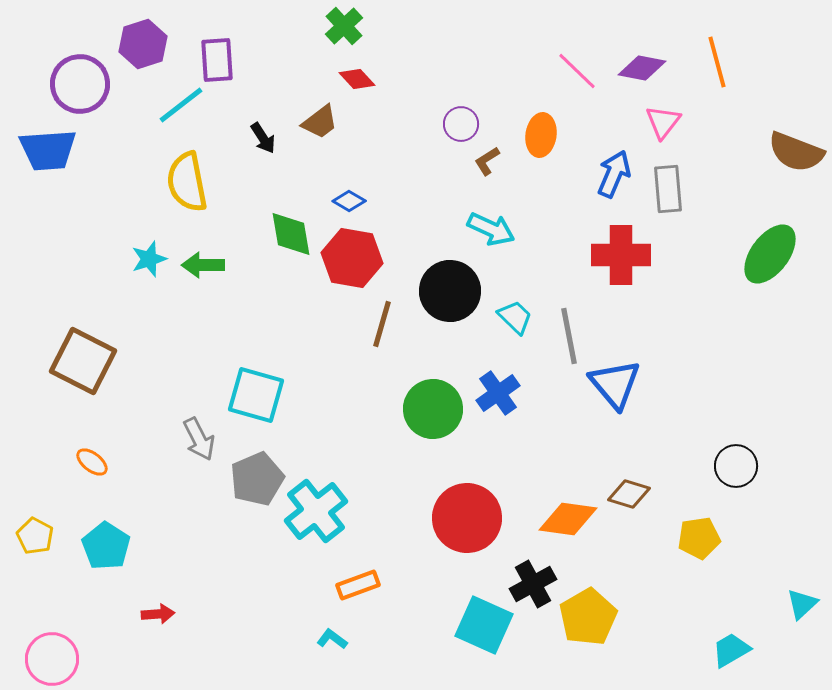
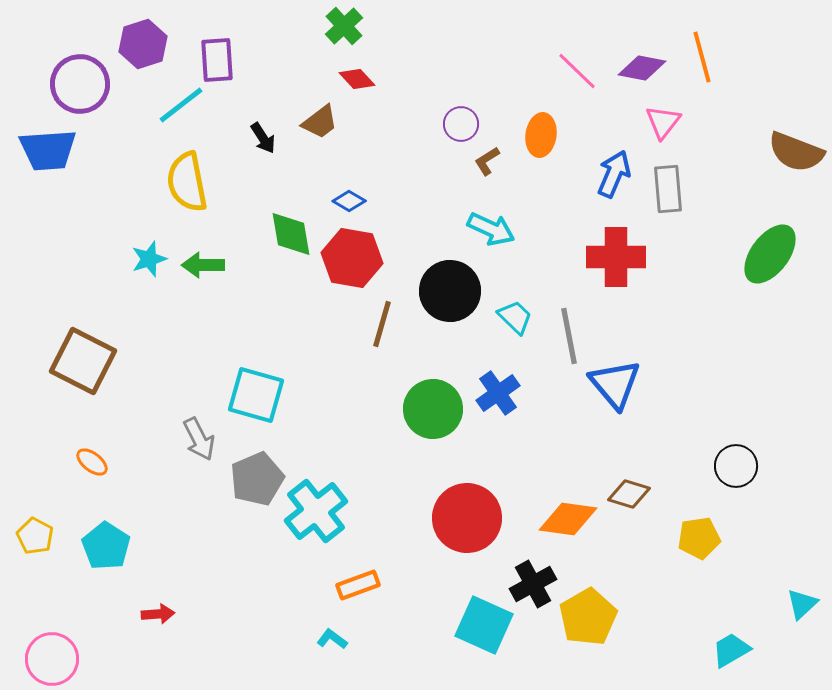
orange line at (717, 62): moved 15 px left, 5 px up
red cross at (621, 255): moved 5 px left, 2 px down
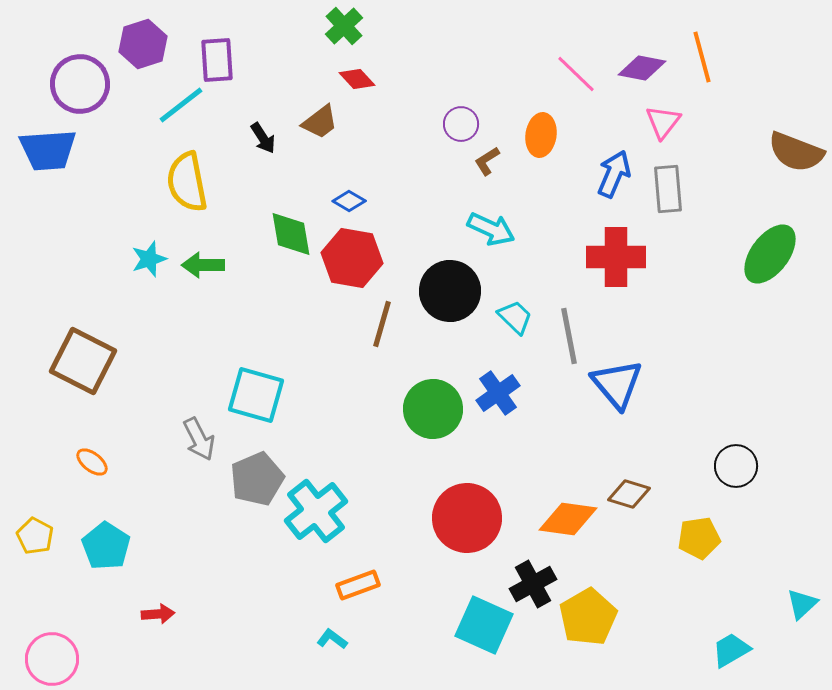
pink line at (577, 71): moved 1 px left, 3 px down
blue triangle at (615, 384): moved 2 px right
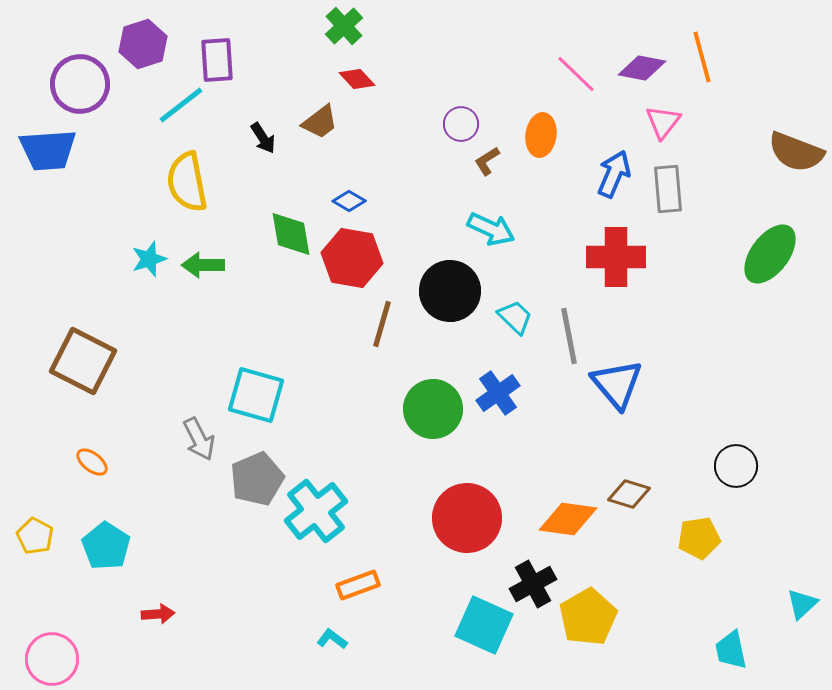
cyan trapezoid at (731, 650): rotated 72 degrees counterclockwise
